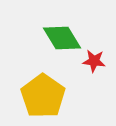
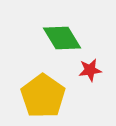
red star: moved 4 px left, 9 px down; rotated 15 degrees counterclockwise
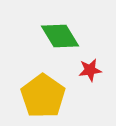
green diamond: moved 2 px left, 2 px up
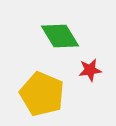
yellow pentagon: moved 1 px left, 2 px up; rotated 12 degrees counterclockwise
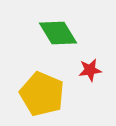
green diamond: moved 2 px left, 3 px up
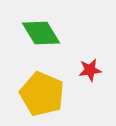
green diamond: moved 17 px left
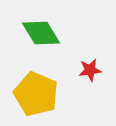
yellow pentagon: moved 6 px left
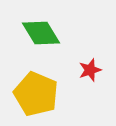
red star: rotated 10 degrees counterclockwise
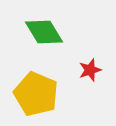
green diamond: moved 3 px right, 1 px up
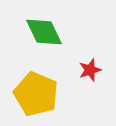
green diamond: rotated 6 degrees clockwise
